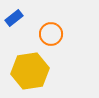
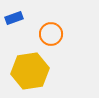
blue rectangle: rotated 18 degrees clockwise
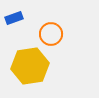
yellow hexagon: moved 5 px up
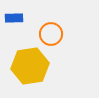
blue rectangle: rotated 18 degrees clockwise
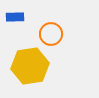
blue rectangle: moved 1 px right, 1 px up
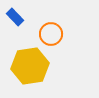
blue rectangle: rotated 48 degrees clockwise
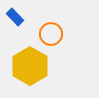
yellow hexagon: rotated 21 degrees counterclockwise
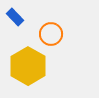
yellow hexagon: moved 2 px left
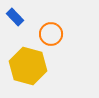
yellow hexagon: rotated 15 degrees counterclockwise
